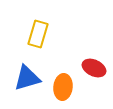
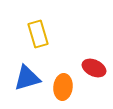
yellow rectangle: rotated 32 degrees counterclockwise
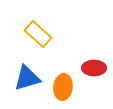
yellow rectangle: rotated 32 degrees counterclockwise
red ellipse: rotated 25 degrees counterclockwise
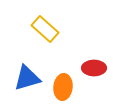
yellow rectangle: moved 7 px right, 5 px up
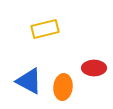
yellow rectangle: rotated 56 degrees counterclockwise
blue triangle: moved 2 px right, 3 px down; rotated 44 degrees clockwise
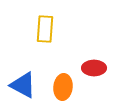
yellow rectangle: rotated 72 degrees counterclockwise
blue triangle: moved 6 px left, 4 px down
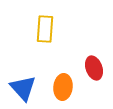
red ellipse: rotated 70 degrees clockwise
blue triangle: moved 3 px down; rotated 20 degrees clockwise
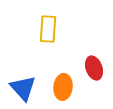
yellow rectangle: moved 3 px right
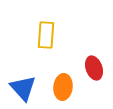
yellow rectangle: moved 2 px left, 6 px down
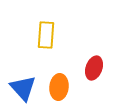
red ellipse: rotated 40 degrees clockwise
orange ellipse: moved 4 px left
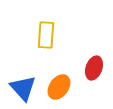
orange ellipse: rotated 30 degrees clockwise
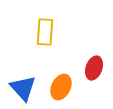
yellow rectangle: moved 1 px left, 3 px up
orange ellipse: moved 2 px right; rotated 10 degrees counterclockwise
